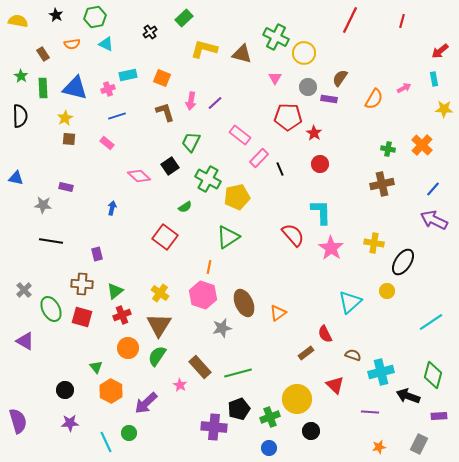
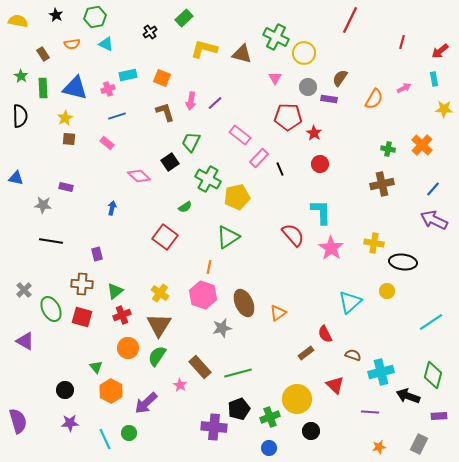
red line at (402, 21): moved 21 px down
black square at (170, 166): moved 4 px up
black ellipse at (403, 262): rotated 64 degrees clockwise
cyan line at (106, 442): moved 1 px left, 3 px up
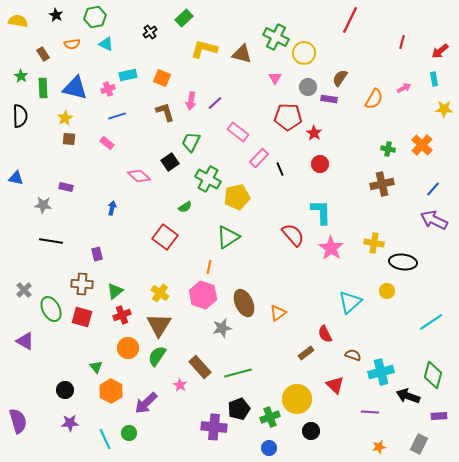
pink rectangle at (240, 135): moved 2 px left, 3 px up
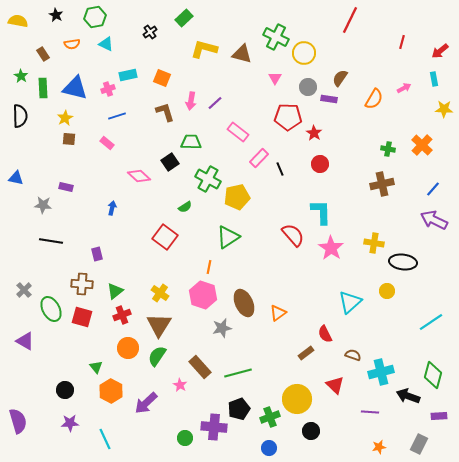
green trapezoid at (191, 142): rotated 65 degrees clockwise
green circle at (129, 433): moved 56 px right, 5 px down
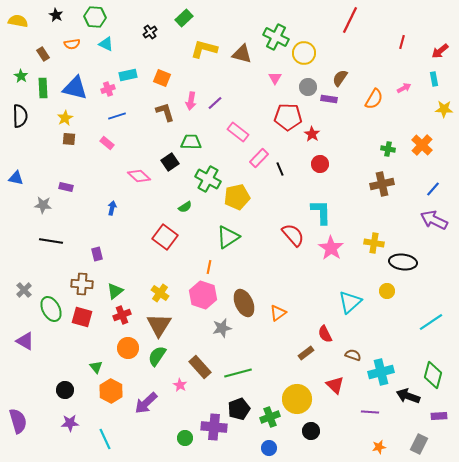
green hexagon at (95, 17): rotated 15 degrees clockwise
red star at (314, 133): moved 2 px left, 1 px down
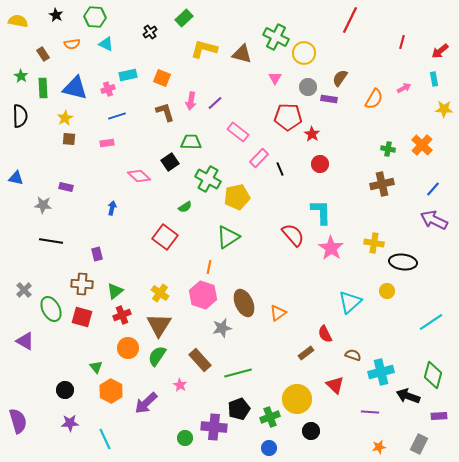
pink rectangle at (107, 143): rotated 48 degrees counterclockwise
brown rectangle at (200, 367): moved 7 px up
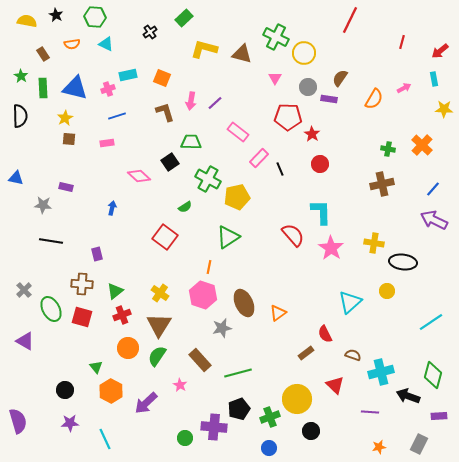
yellow semicircle at (18, 21): moved 9 px right
